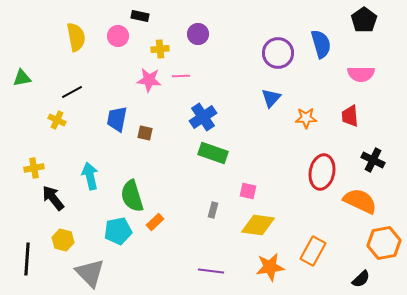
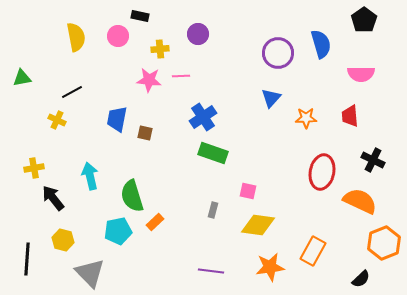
orange hexagon at (384, 243): rotated 12 degrees counterclockwise
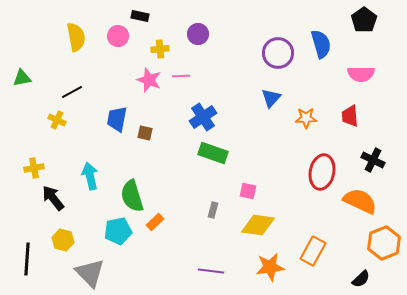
pink star at (149, 80): rotated 15 degrees clockwise
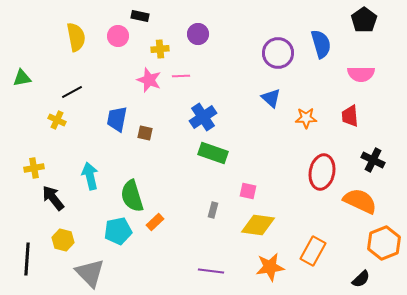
blue triangle at (271, 98): rotated 30 degrees counterclockwise
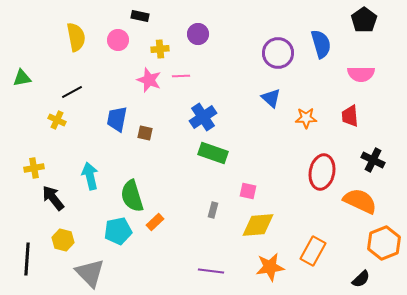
pink circle at (118, 36): moved 4 px down
yellow diamond at (258, 225): rotated 12 degrees counterclockwise
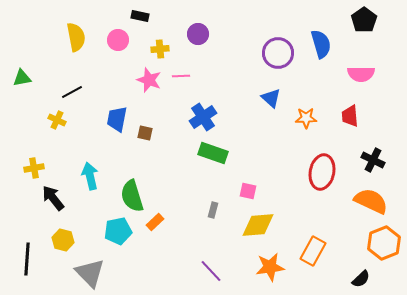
orange semicircle at (360, 201): moved 11 px right
purple line at (211, 271): rotated 40 degrees clockwise
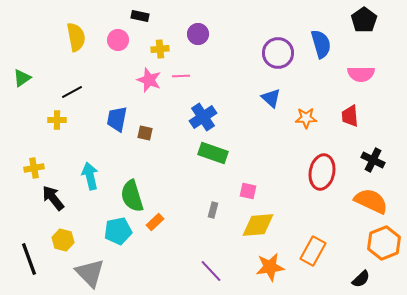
green triangle at (22, 78): rotated 24 degrees counterclockwise
yellow cross at (57, 120): rotated 24 degrees counterclockwise
black line at (27, 259): moved 2 px right; rotated 24 degrees counterclockwise
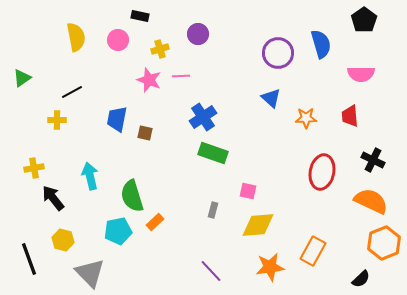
yellow cross at (160, 49): rotated 12 degrees counterclockwise
